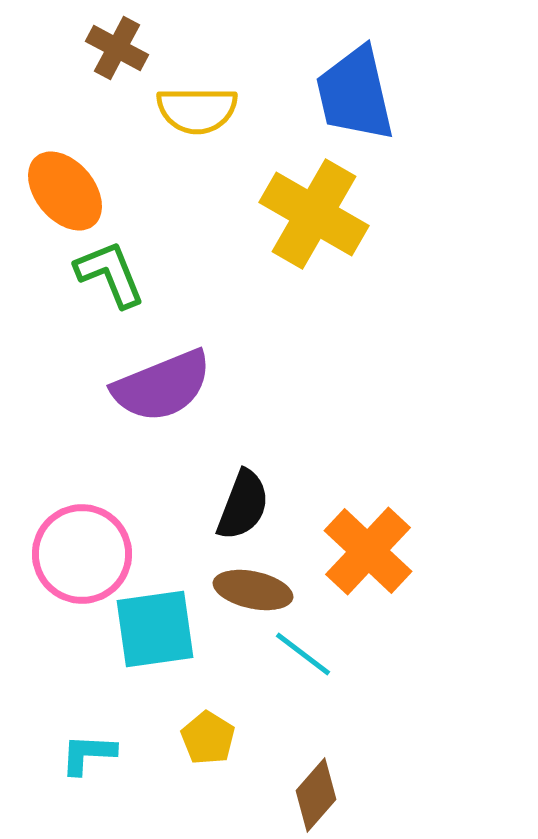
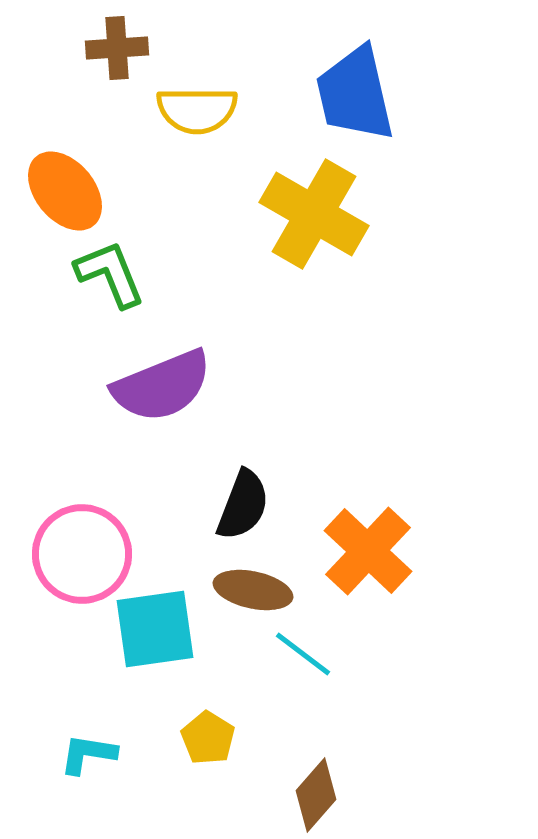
brown cross: rotated 32 degrees counterclockwise
cyan L-shape: rotated 6 degrees clockwise
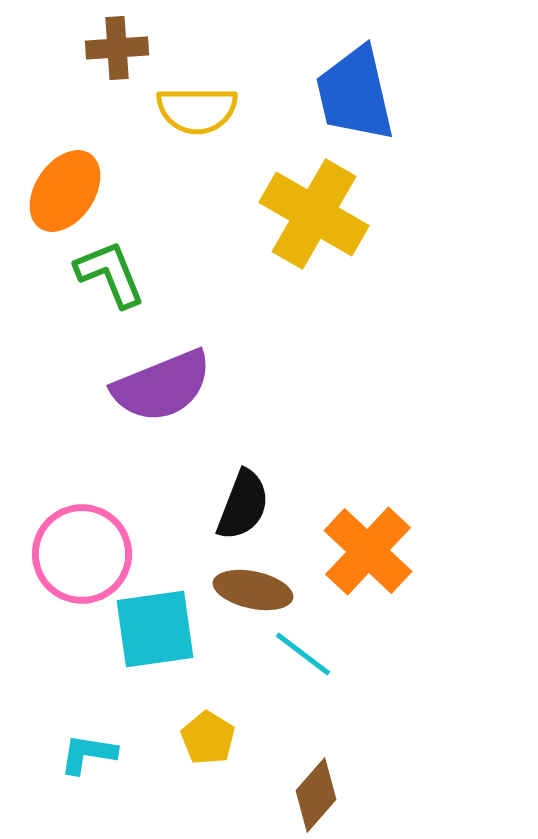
orange ellipse: rotated 74 degrees clockwise
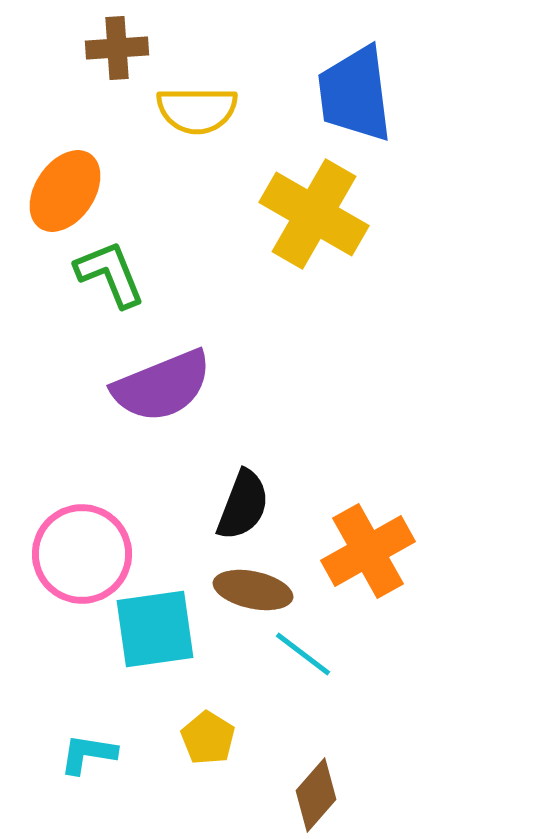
blue trapezoid: rotated 6 degrees clockwise
orange cross: rotated 18 degrees clockwise
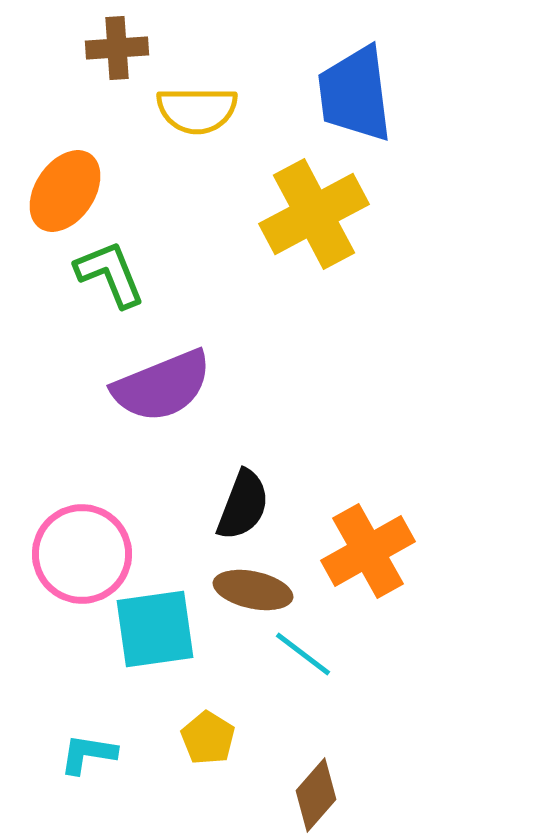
yellow cross: rotated 32 degrees clockwise
